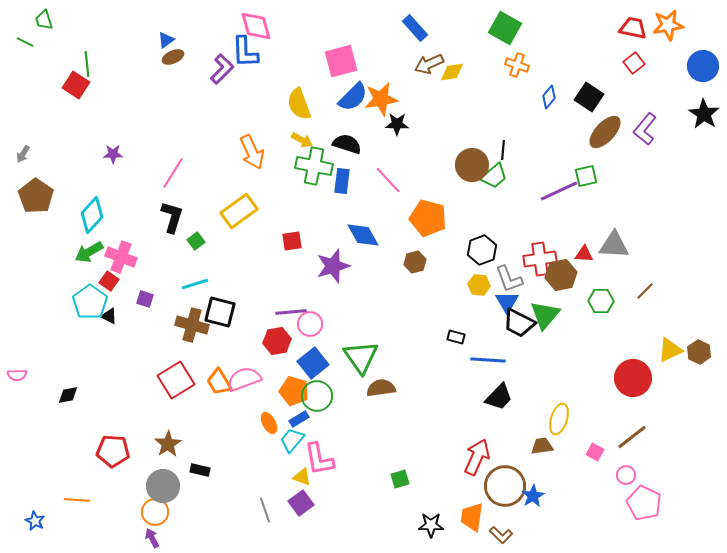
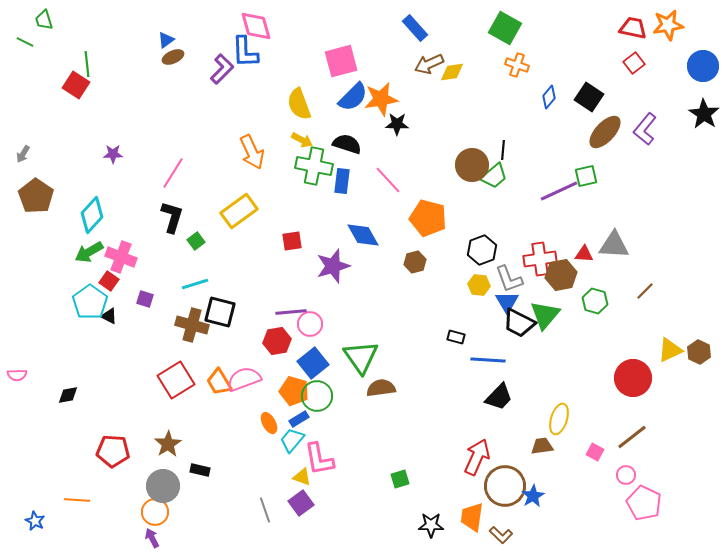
green hexagon at (601, 301): moved 6 px left; rotated 15 degrees clockwise
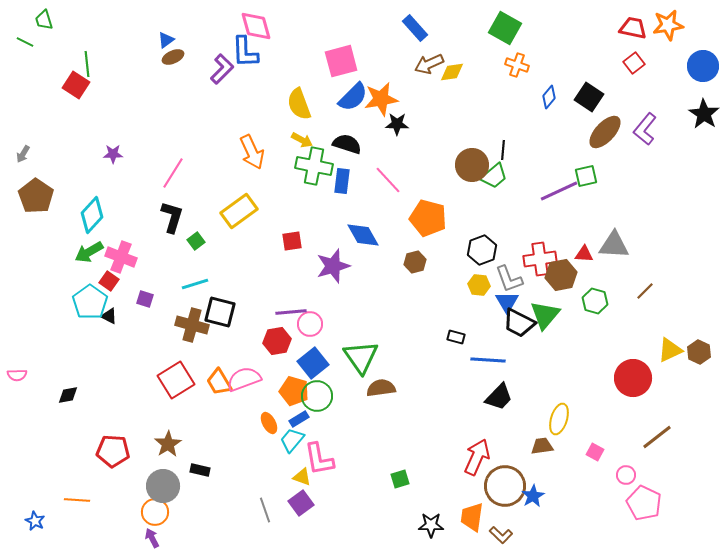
brown line at (632, 437): moved 25 px right
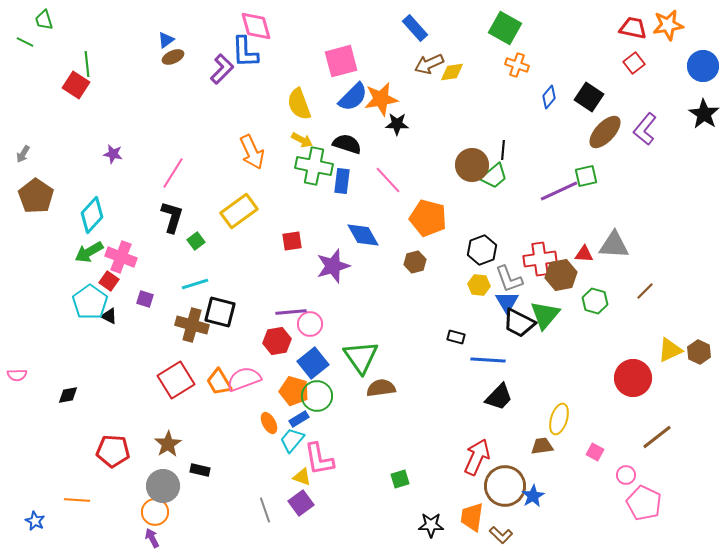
purple star at (113, 154): rotated 12 degrees clockwise
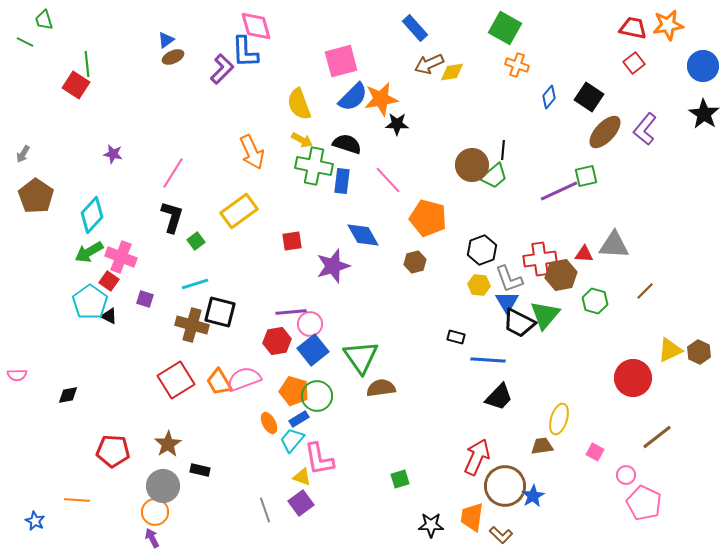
blue square at (313, 363): moved 13 px up
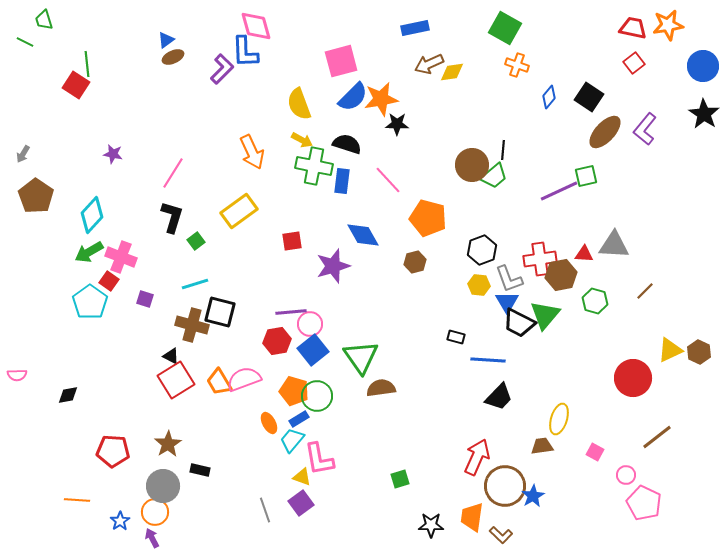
blue rectangle at (415, 28): rotated 60 degrees counterclockwise
black triangle at (109, 316): moved 62 px right, 40 px down
blue star at (35, 521): moved 85 px right; rotated 12 degrees clockwise
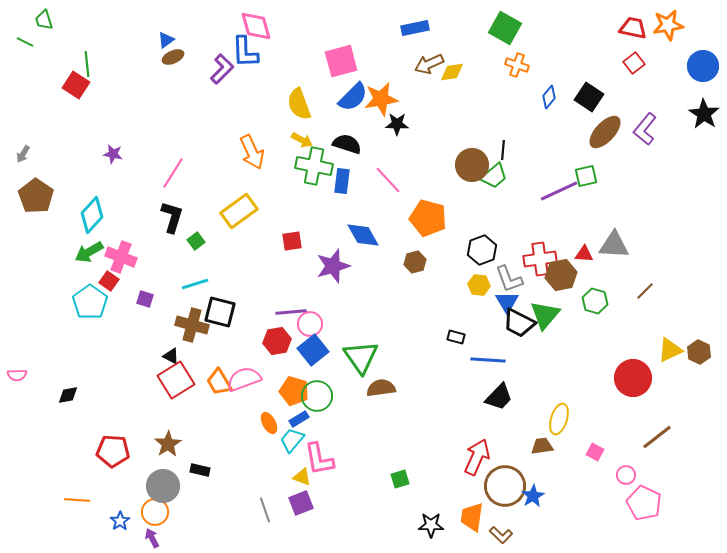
purple square at (301, 503): rotated 15 degrees clockwise
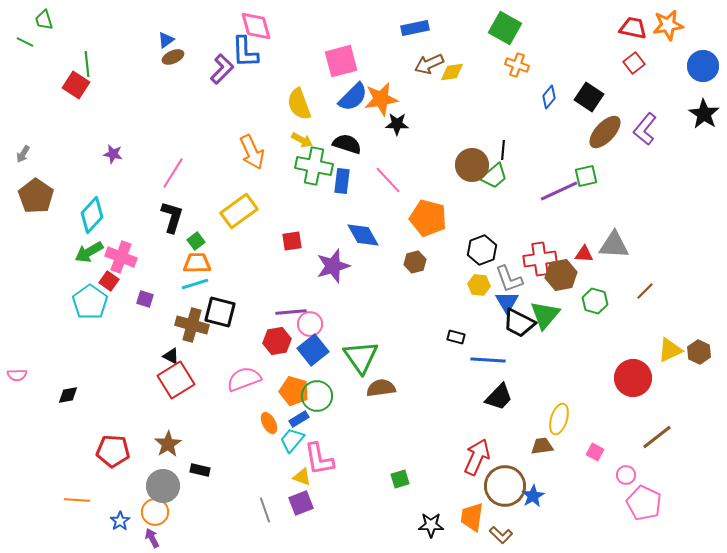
orange trapezoid at (219, 382): moved 22 px left, 119 px up; rotated 120 degrees clockwise
